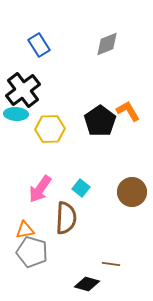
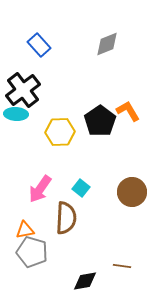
blue rectangle: rotated 10 degrees counterclockwise
yellow hexagon: moved 10 px right, 3 px down
brown line: moved 11 px right, 2 px down
black diamond: moved 2 px left, 3 px up; rotated 25 degrees counterclockwise
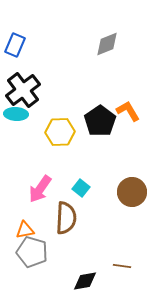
blue rectangle: moved 24 px left; rotated 65 degrees clockwise
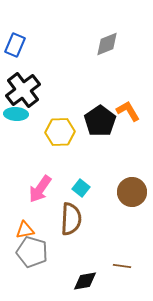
brown semicircle: moved 5 px right, 1 px down
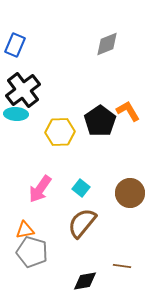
brown circle: moved 2 px left, 1 px down
brown semicircle: moved 11 px right, 4 px down; rotated 144 degrees counterclockwise
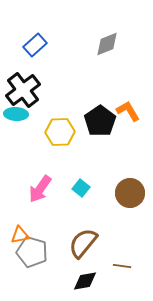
blue rectangle: moved 20 px right; rotated 25 degrees clockwise
brown semicircle: moved 1 px right, 20 px down
orange triangle: moved 5 px left, 5 px down
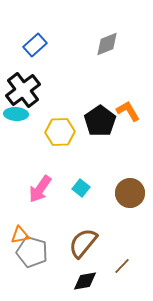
brown line: rotated 54 degrees counterclockwise
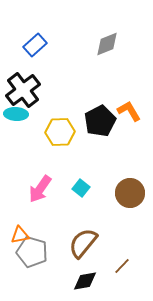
orange L-shape: moved 1 px right
black pentagon: rotated 8 degrees clockwise
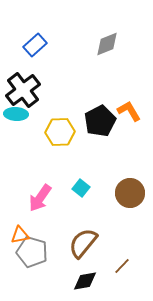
pink arrow: moved 9 px down
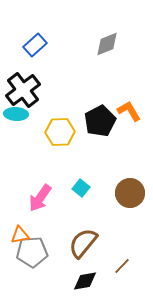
gray pentagon: rotated 20 degrees counterclockwise
